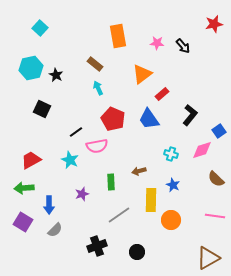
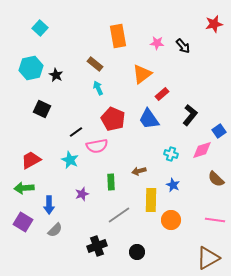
pink line: moved 4 px down
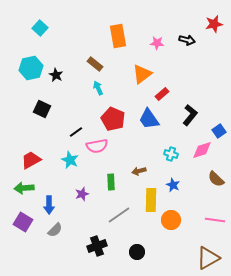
black arrow: moved 4 px right, 6 px up; rotated 35 degrees counterclockwise
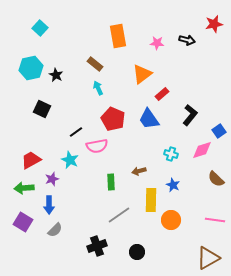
purple star: moved 30 px left, 15 px up
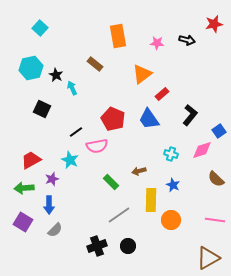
cyan arrow: moved 26 px left
green rectangle: rotated 42 degrees counterclockwise
black circle: moved 9 px left, 6 px up
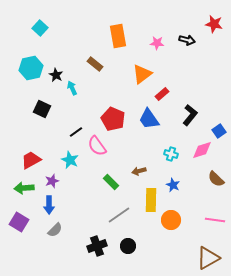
red star: rotated 24 degrees clockwise
pink semicircle: rotated 65 degrees clockwise
purple star: moved 2 px down
purple square: moved 4 px left
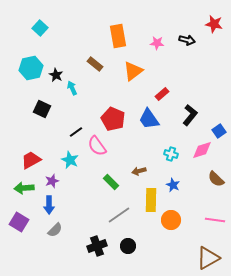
orange triangle: moved 9 px left, 3 px up
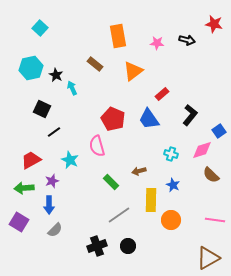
black line: moved 22 px left
pink semicircle: rotated 20 degrees clockwise
brown semicircle: moved 5 px left, 4 px up
